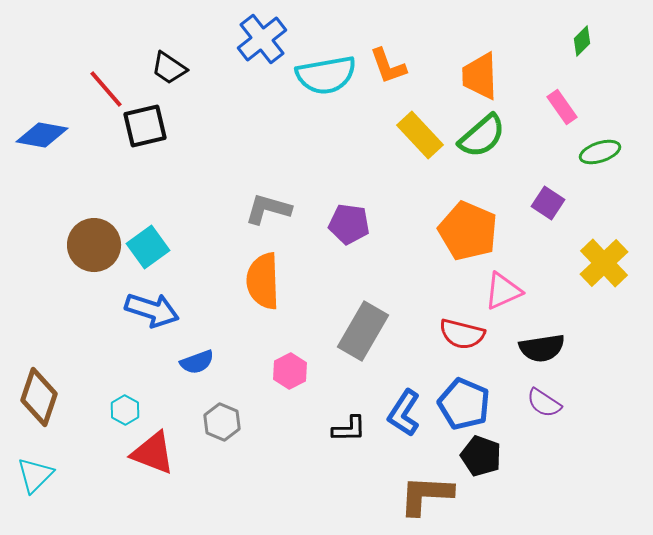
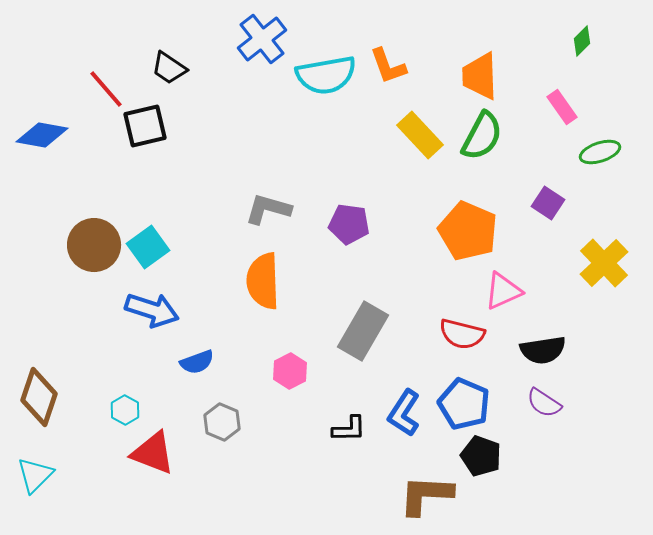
green semicircle: rotated 21 degrees counterclockwise
black semicircle: moved 1 px right, 2 px down
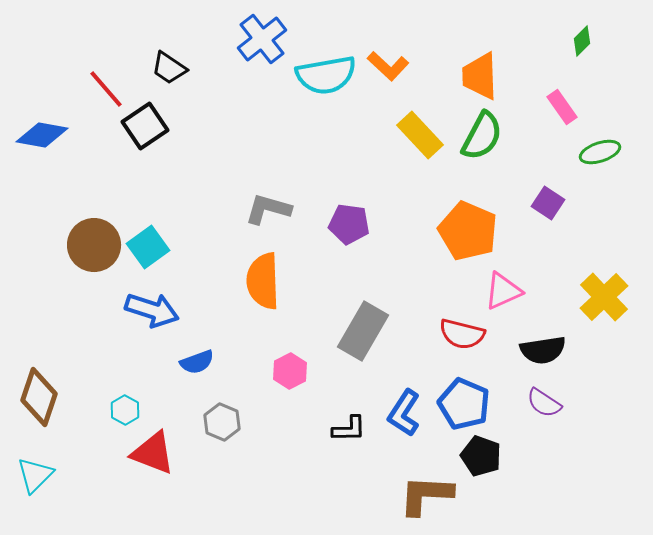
orange L-shape: rotated 27 degrees counterclockwise
black square: rotated 21 degrees counterclockwise
yellow cross: moved 34 px down
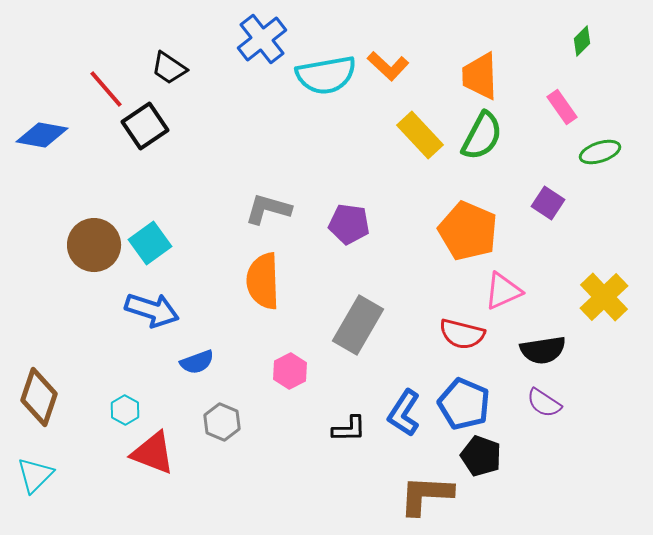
cyan square: moved 2 px right, 4 px up
gray rectangle: moved 5 px left, 6 px up
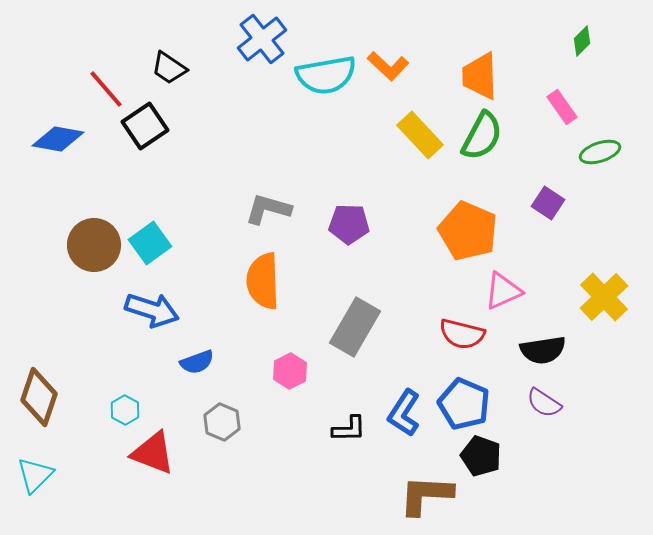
blue diamond: moved 16 px right, 4 px down
purple pentagon: rotated 6 degrees counterclockwise
gray rectangle: moved 3 px left, 2 px down
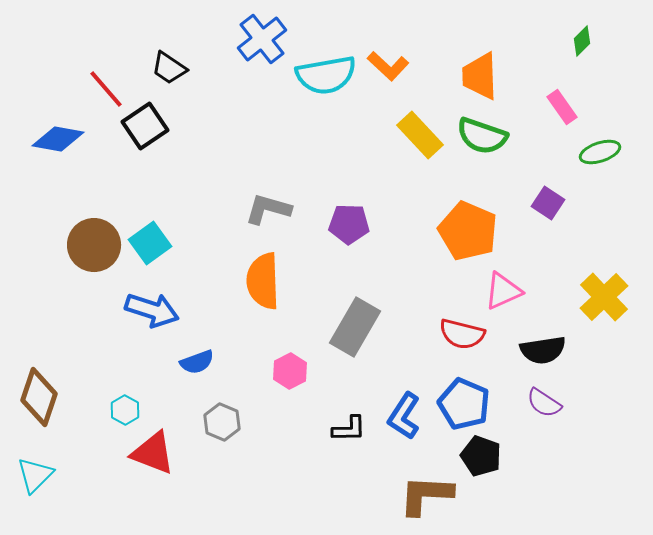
green semicircle: rotated 81 degrees clockwise
blue L-shape: moved 3 px down
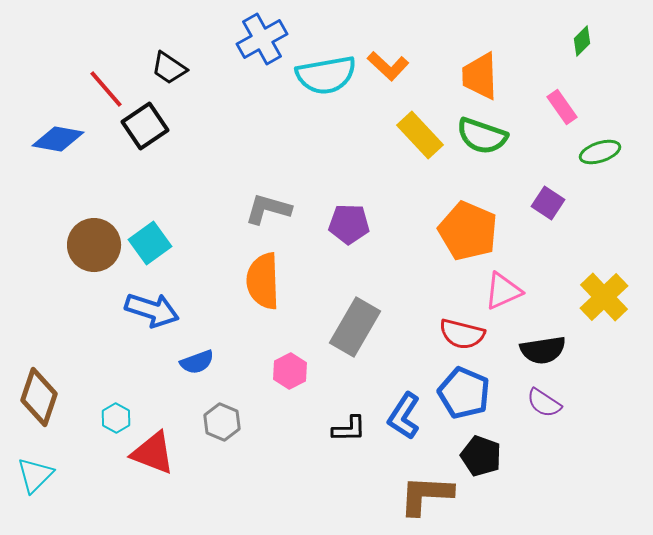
blue cross: rotated 9 degrees clockwise
blue pentagon: moved 11 px up
cyan hexagon: moved 9 px left, 8 px down
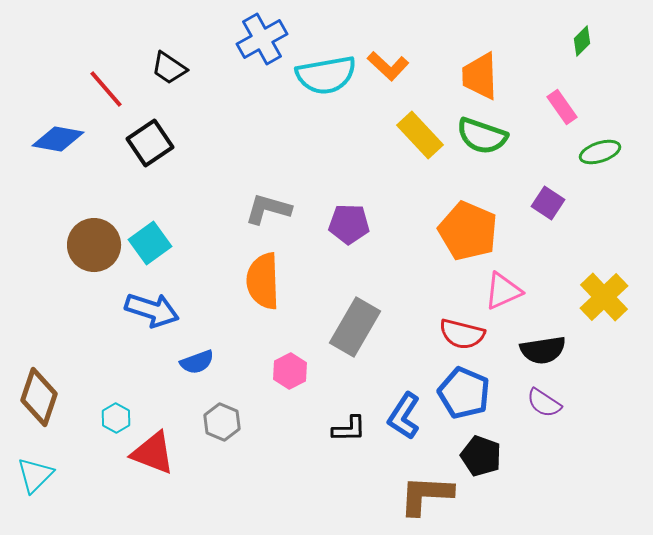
black square: moved 5 px right, 17 px down
